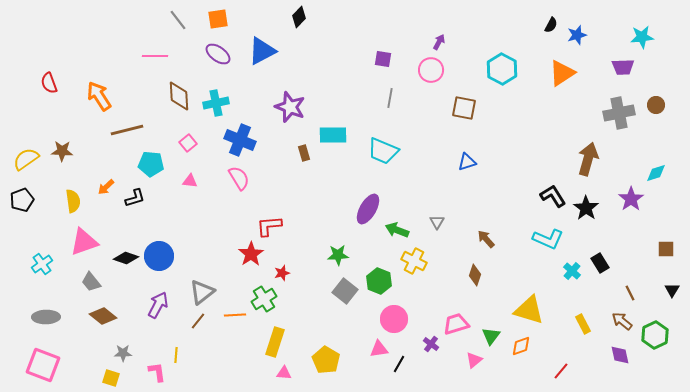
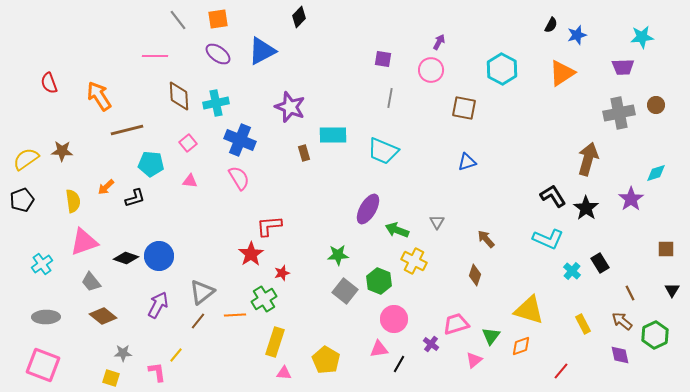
yellow line at (176, 355): rotated 35 degrees clockwise
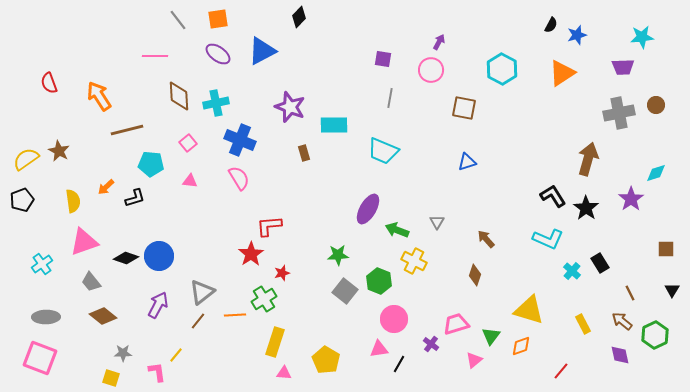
cyan rectangle at (333, 135): moved 1 px right, 10 px up
brown star at (62, 151): moved 3 px left; rotated 25 degrees clockwise
pink square at (43, 365): moved 3 px left, 7 px up
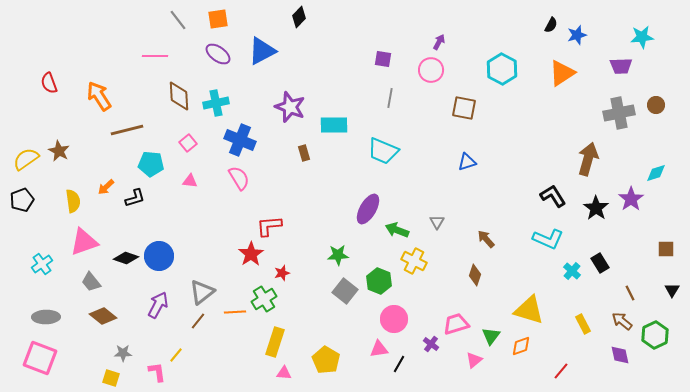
purple trapezoid at (623, 67): moved 2 px left, 1 px up
black star at (586, 208): moved 10 px right
orange line at (235, 315): moved 3 px up
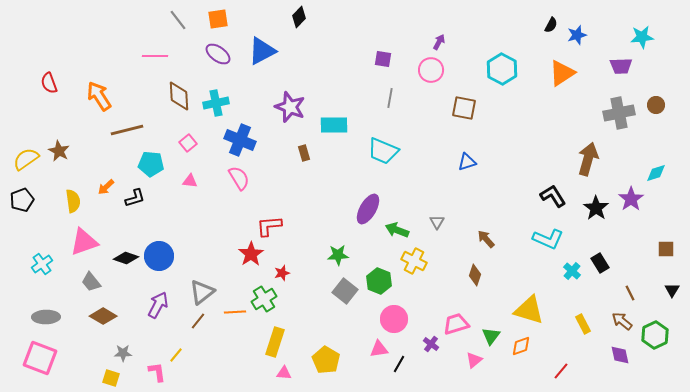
brown diamond at (103, 316): rotated 8 degrees counterclockwise
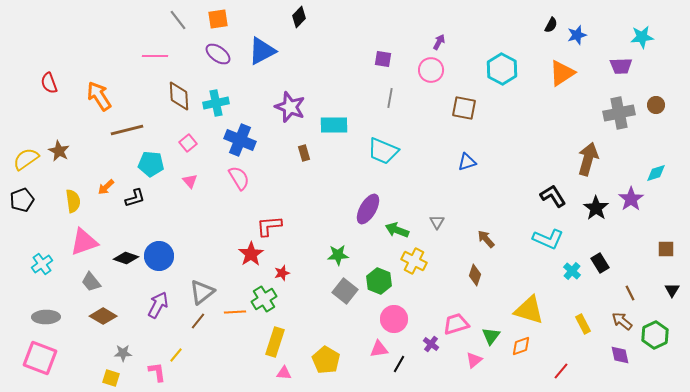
pink triangle at (190, 181): rotated 42 degrees clockwise
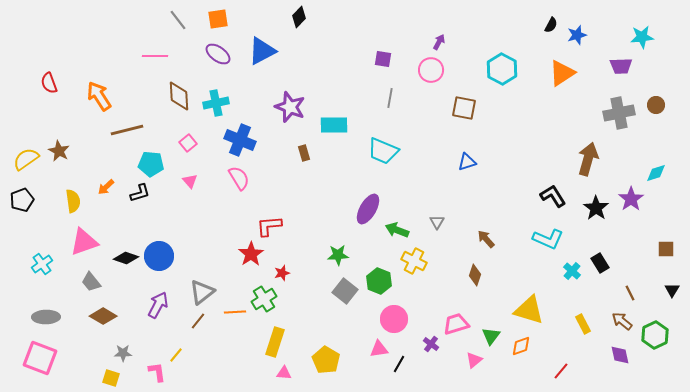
black L-shape at (135, 198): moved 5 px right, 5 px up
